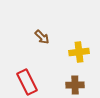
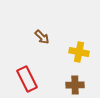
yellow cross: rotated 18 degrees clockwise
red rectangle: moved 3 px up
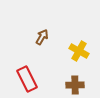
brown arrow: rotated 105 degrees counterclockwise
yellow cross: moved 1 px up; rotated 18 degrees clockwise
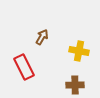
yellow cross: rotated 18 degrees counterclockwise
red rectangle: moved 3 px left, 12 px up
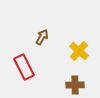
yellow cross: rotated 30 degrees clockwise
